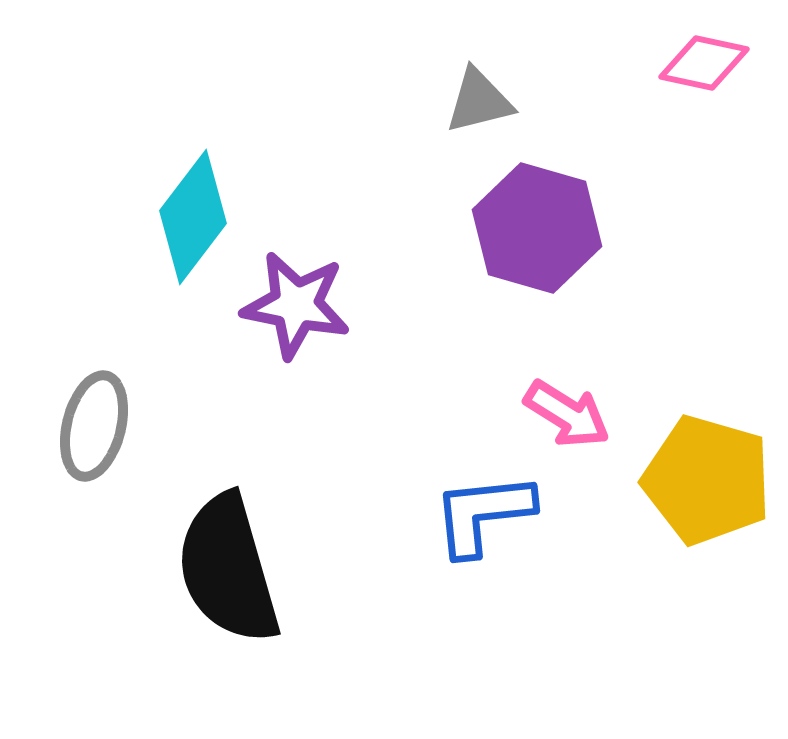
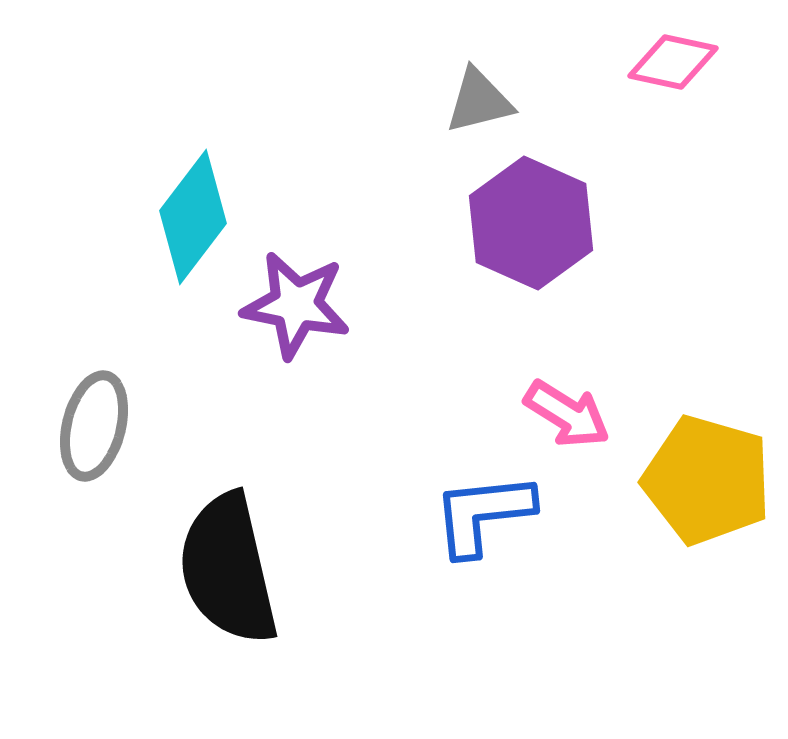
pink diamond: moved 31 px left, 1 px up
purple hexagon: moved 6 px left, 5 px up; rotated 8 degrees clockwise
black semicircle: rotated 3 degrees clockwise
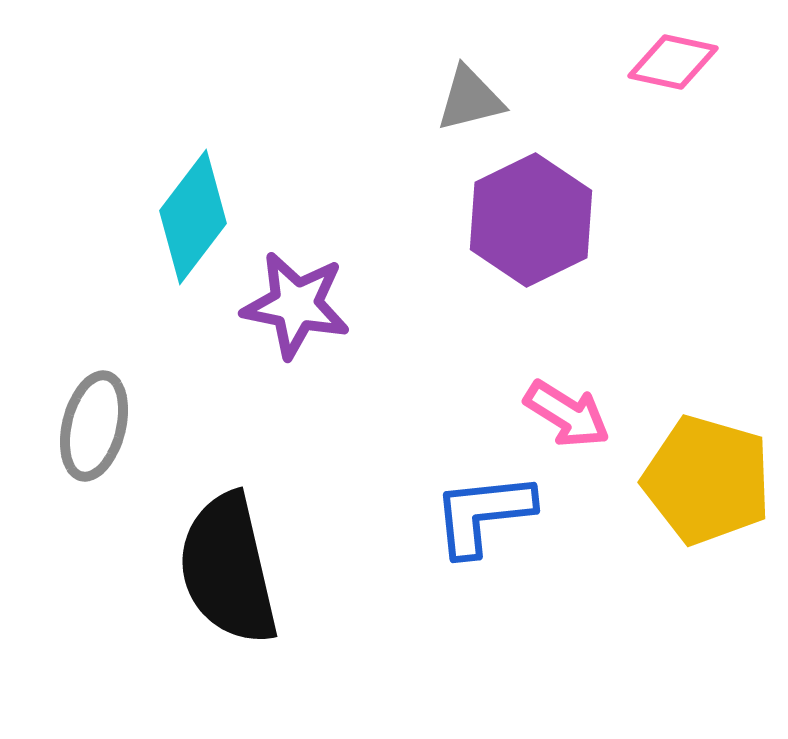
gray triangle: moved 9 px left, 2 px up
purple hexagon: moved 3 px up; rotated 10 degrees clockwise
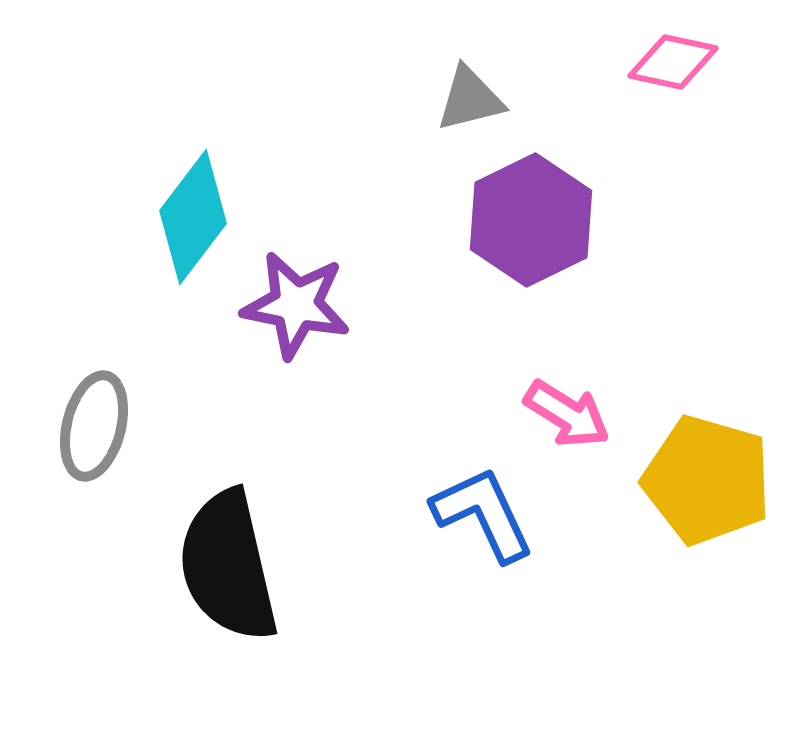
blue L-shape: rotated 71 degrees clockwise
black semicircle: moved 3 px up
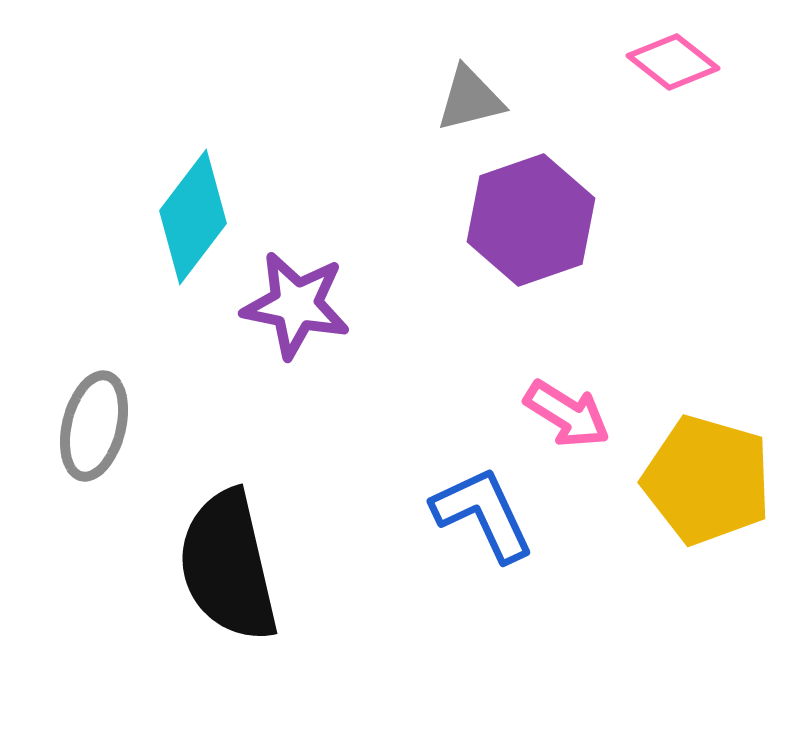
pink diamond: rotated 26 degrees clockwise
purple hexagon: rotated 7 degrees clockwise
